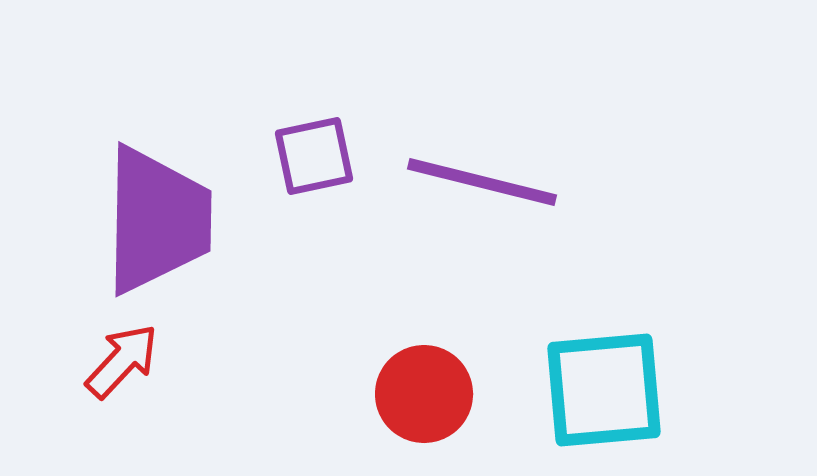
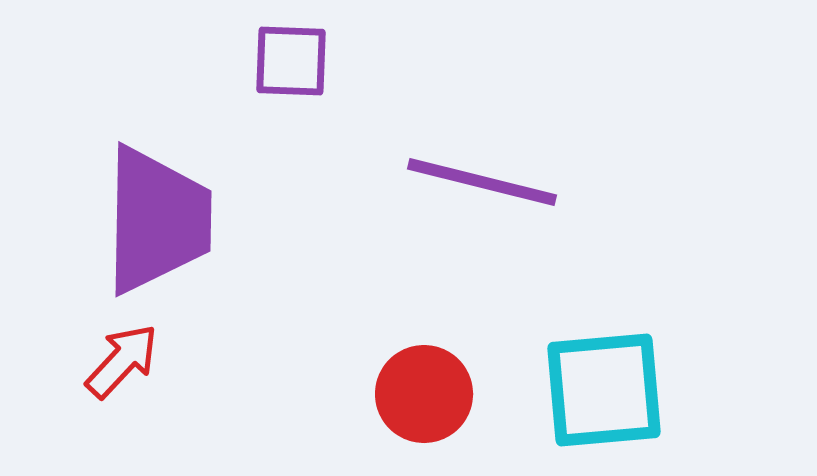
purple square: moved 23 px left, 95 px up; rotated 14 degrees clockwise
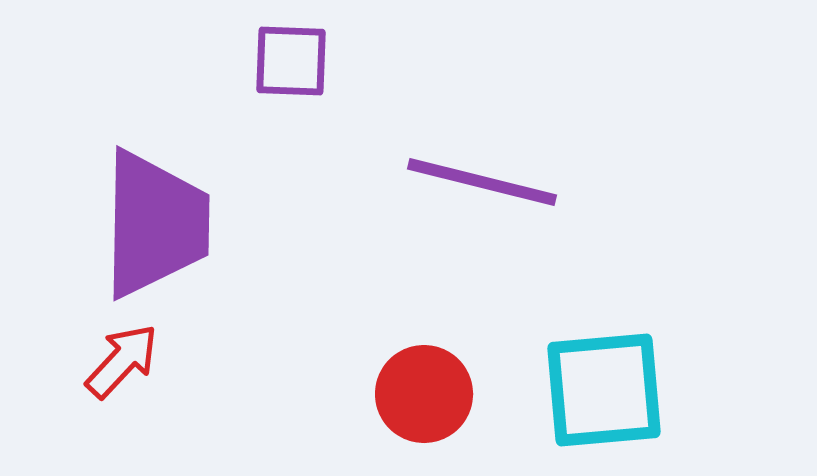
purple trapezoid: moved 2 px left, 4 px down
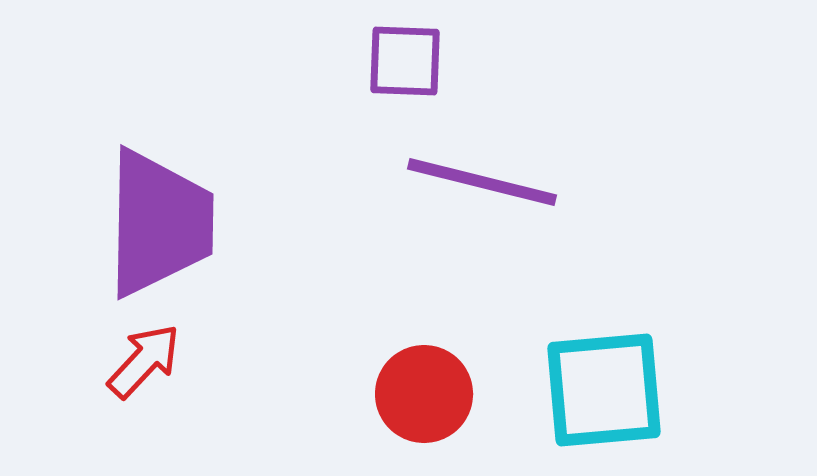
purple square: moved 114 px right
purple trapezoid: moved 4 px right, 1 px up
red arrow: moved 22 px right
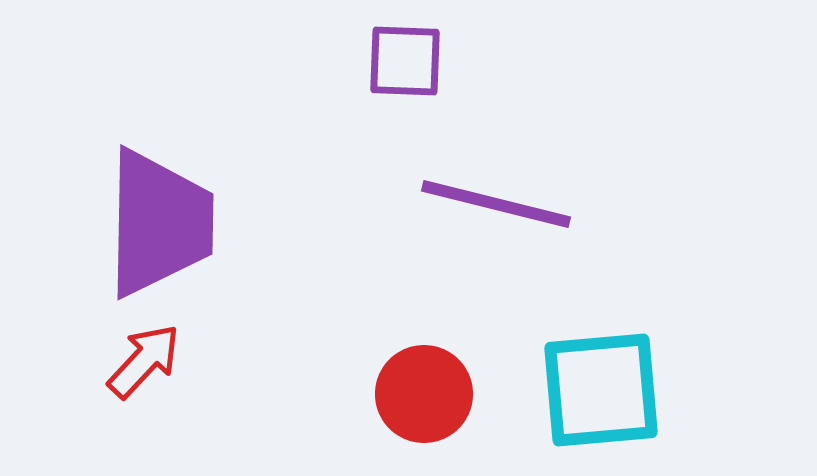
purple line: moved 14 px right, 22 px down
cyan square: moved 3 px left
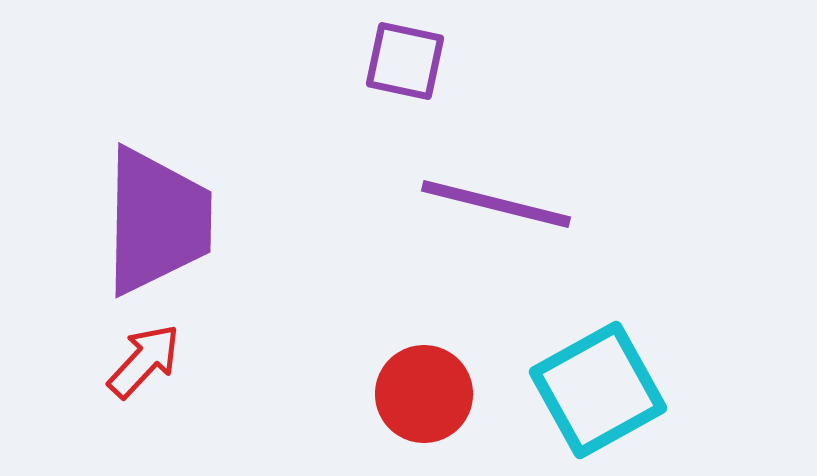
purple square: rotated 10 degrees clockwise
purple trapezoid: moved 2 px left, 2 px up
cyan square: moved 3 px left; rotated 24 degrees counterclockwise
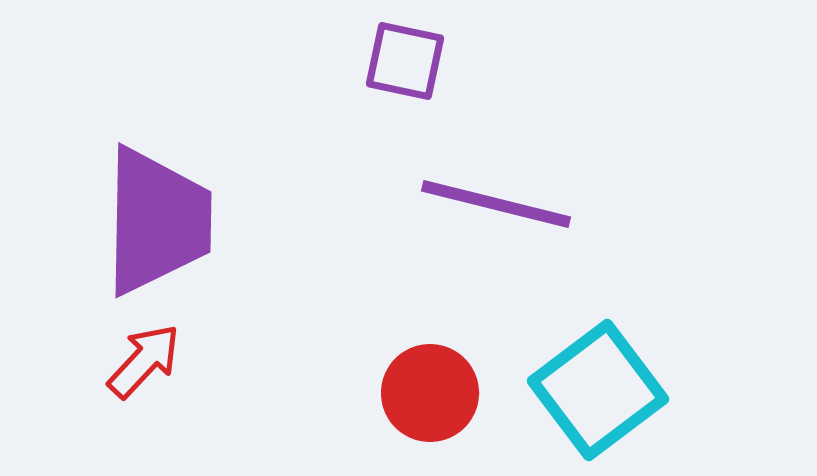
cyan square: rotated 8 degrees counterclockwise
red circle: moved 6 px right, 1 px up
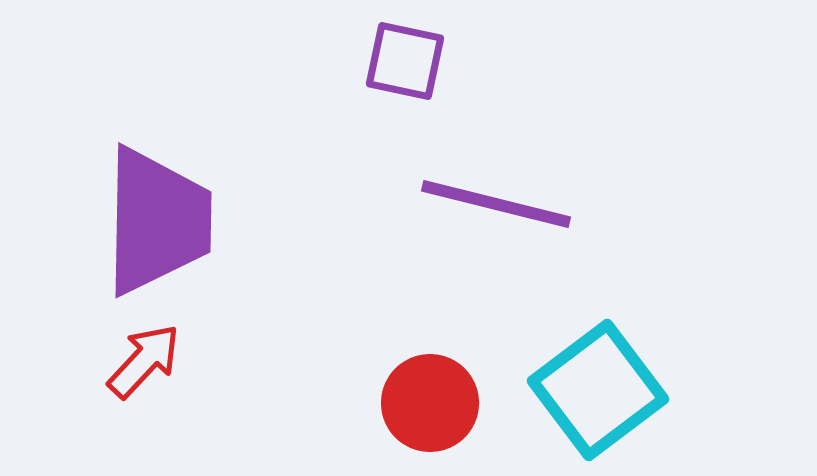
red circle: moved 10 px down
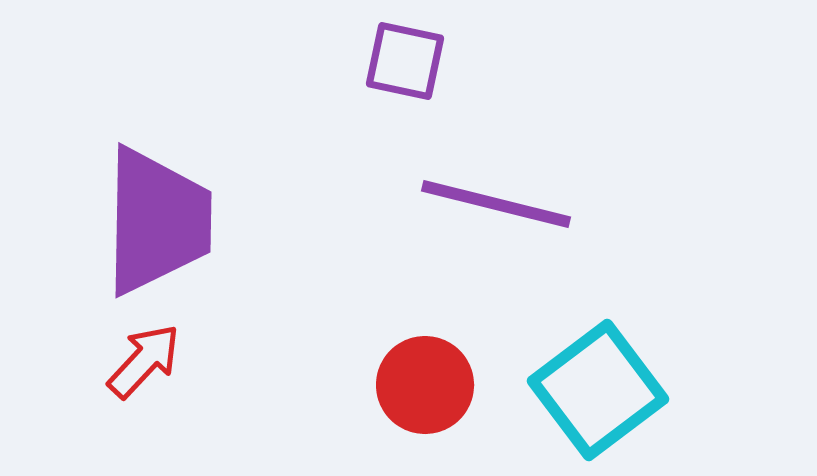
red circle: moved 5 px left, 18 px up
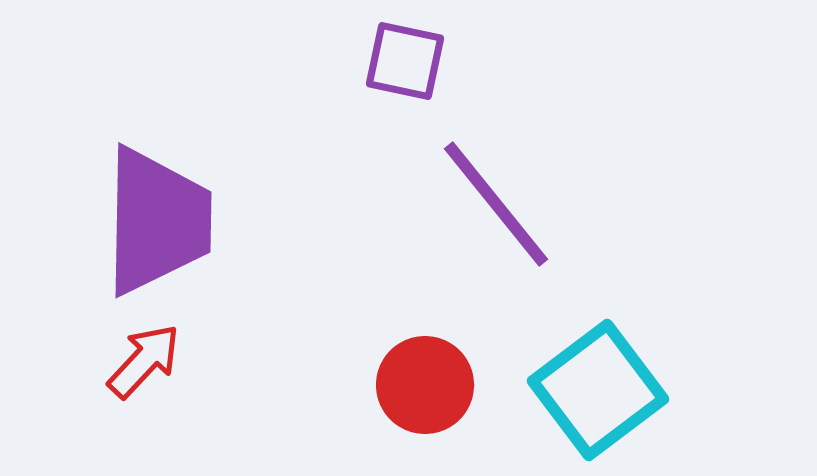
purple line: rotated 37 degrees clockwise
